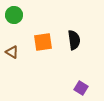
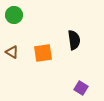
orange square: moved 11 px down
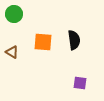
green circle: moved 1 px up
orange square: moved 11 px up; rotated 12 degrees clockwise
purple square: moved 1 px left, 5 px up; rotated 24 degrees counterclockwise
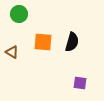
green circle: moved 5 px right
black semicircle: moved 2 px left, 2 px down; rotated 24 degrees clockwise
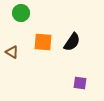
green circle: moved 2 px right, 1 px up
black semicircle: rotated 18 degrees clockwise
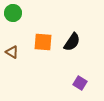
green circle: moved 8 px left
purple square: rotated 24 degrees clockwise
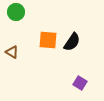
green circle: moved 3 px right, 1 px up
orange square: moved 5 px right, 2 px up
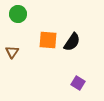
green circle: moved 2 px right, 2 px down
brown triangle: rotated 32 degrees clockwise
purple square: moved 2 px left
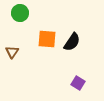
green circle: moved 2 px right, 1 px up
orange square: moved 1 px left, 1 px up
